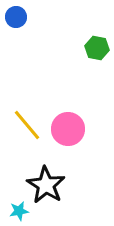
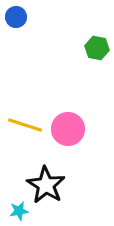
yellow line: moved 2 px left; rotated 32 degrees counterclockwise
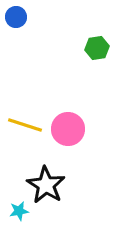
green hexagon: rotated 20 degrees counterclockwise
